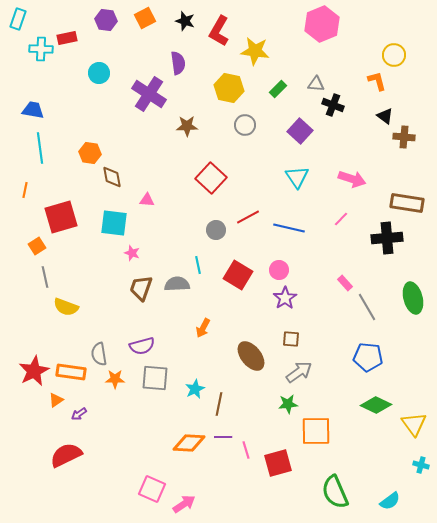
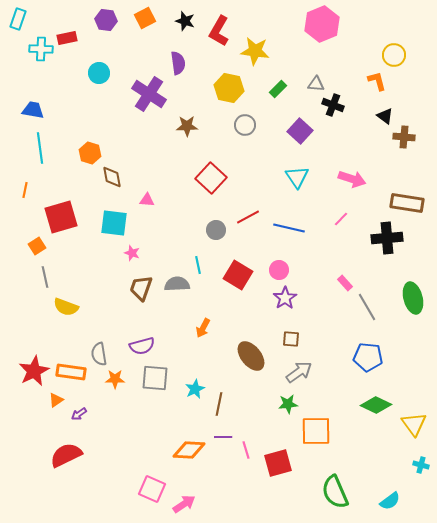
orange hexagon at (90, 153): rotated 10 degrees clockwise
orange diamond at (189, 443): moved 7 px down
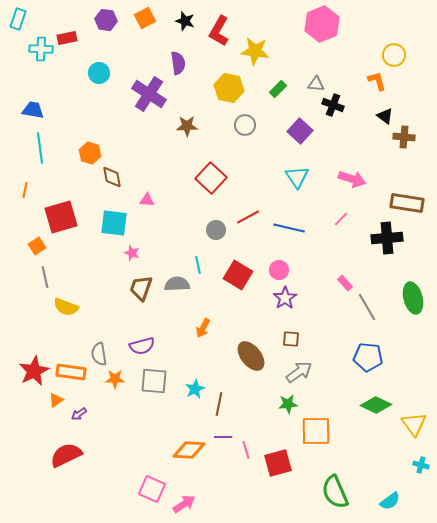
gray square at (155, 378): moved 1 px left, 3 px down
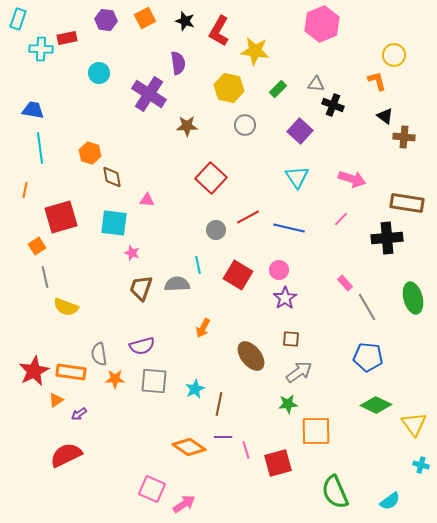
orange diamond at (189, 450): moved 3 px up; rotated 32 degrees clockwise
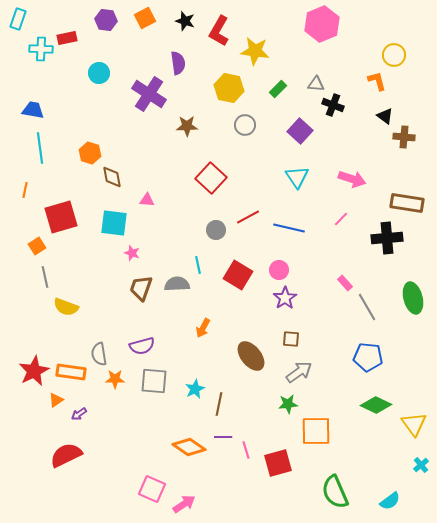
cyan cross at (421, 465): rotated 35 degrees clockwise
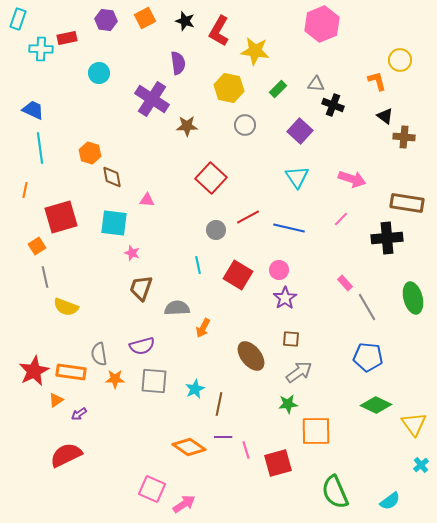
yellow circle at (394, 55): moved 6 px right, 5 px down
purple cross at (149, 94): moved 3 px right, 5 px down
blue trapezoid at (33, 110): rotated 15 degrees clockwise
gray semicircle at (177, 284): moved 24 px down
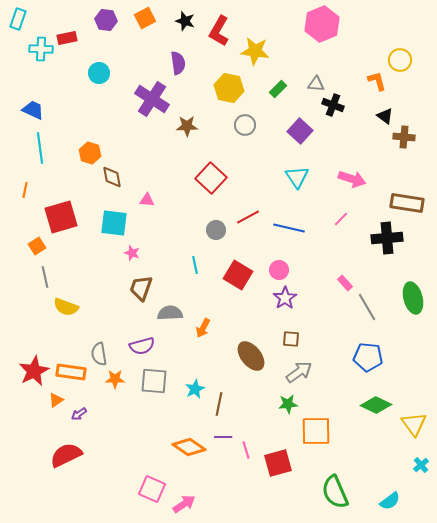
cyan line at (198, 265): moved 3 px left
gray semicircle at (177, 308): moved 7 px left, 5 px down
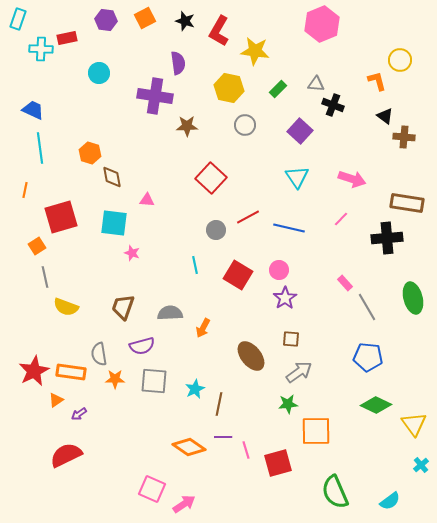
purple cross at (152, 99): moved 3 px right, 3 px up; rotated 24 degrees counterclockwise
brown trapezoid at (141, 288): moved 18 px left, 19 px down
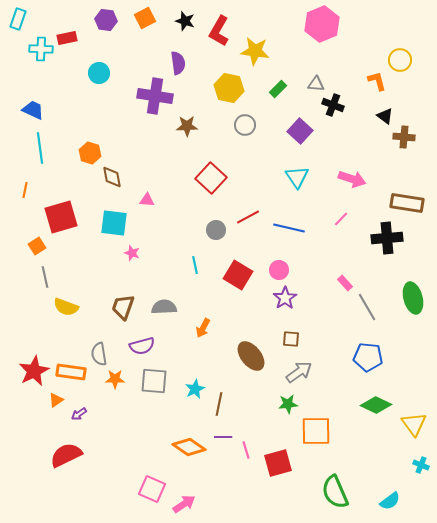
gray semicircle at (170, 313): moved 6 px left, 6 px up
cyan cross at (421, 465): rotated 28 degrees counterclockwise
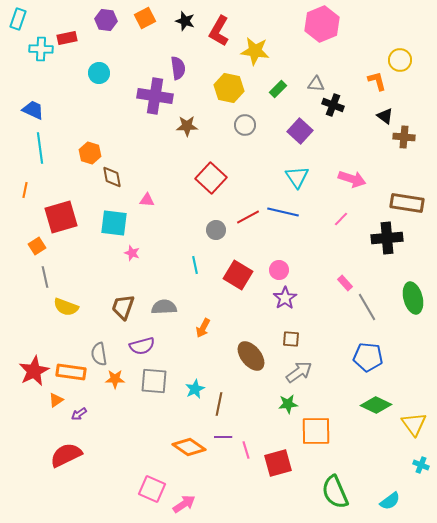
purple semicircle at (178, 63): moved 5 px down
blue line at (289, 228): moved 6 px left, 16 px up
